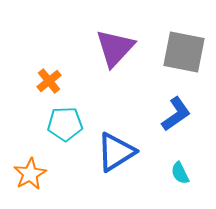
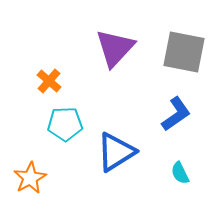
orange cross: rotated 10 degrees counterclockwise
orange star: moved 4 px down
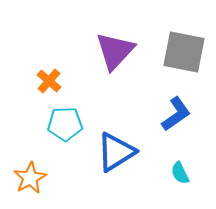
purple triangle: moved 3 px down
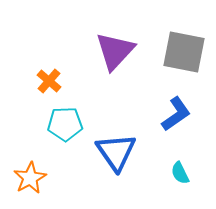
blue triangle: rotated 33 degrees counterclockwise
